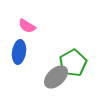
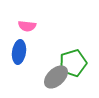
pink semicircle: rotated 24 degrees counterclockwise
green pentagon: rotated 12 degrees clockwise
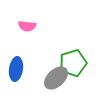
blue ellipse: moved 3 px left, 17 px down
gray ellipse: moved 1 px down
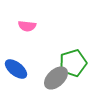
blue ellipse: rotated 60 degrees counterclockwise
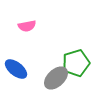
pink semicircle: rotated 18 degrees counterclockwise
green pentagon: moved 3 px right
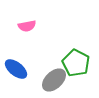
green pentagon: rotated 28 degrees counterclockwise
gray ellipse: moved 2 px left, 2 px down
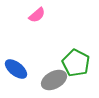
pink semicircle: moved 10 px right, 11 px up; rotated 30 degrees counterclockwise
gray ellipse: rotated 15 degrees clockwise
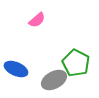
pink semicircle: moved 5 px down
blue ellipse: rotated 15 degrees counterclockwise
